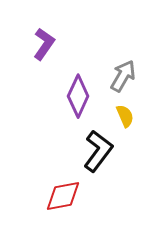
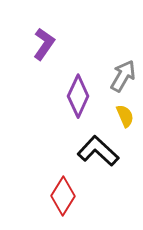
black L-shape: rotated 84 degrees counterclockwise
red diamond: rotated 48 degrees counterclockwise
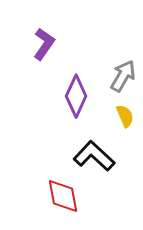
purple diamond: moved 2 px left
black L-shape: moved 4 px left, 5 px down
red diamond: rotated 42 degrees counterclockwise
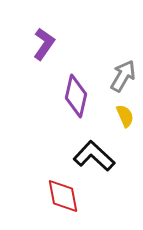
purple diamond: rotated 12 degrees counterclockwise
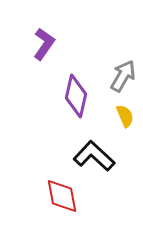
red diamond: moved 1 px left
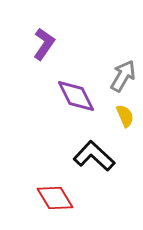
purple diamond: rotated 39 degrees counterclockwise
red diamond: moved 7 px left, 2 px down; rotated 21 degrees counterclockwise
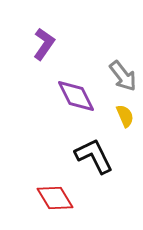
gray arrow: rotated 112 degrees clockwise
black L-shape: rotated 21 degrees clockwise
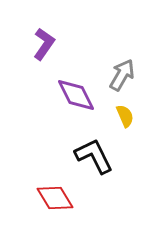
gray arrow: moved 1 px left, 1 px up; rotated 112 degrees counterclockwise
purple diamond: moved 1 px up
